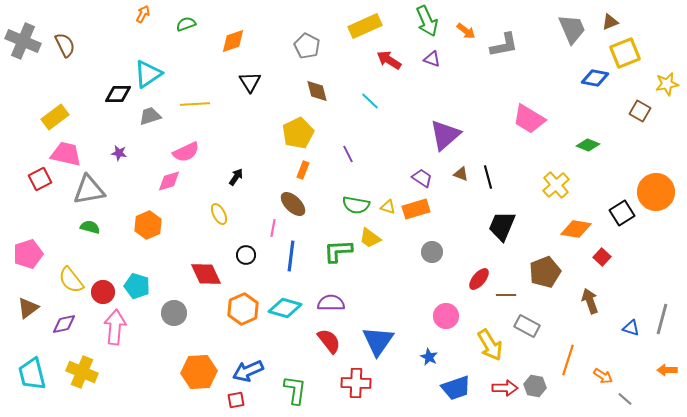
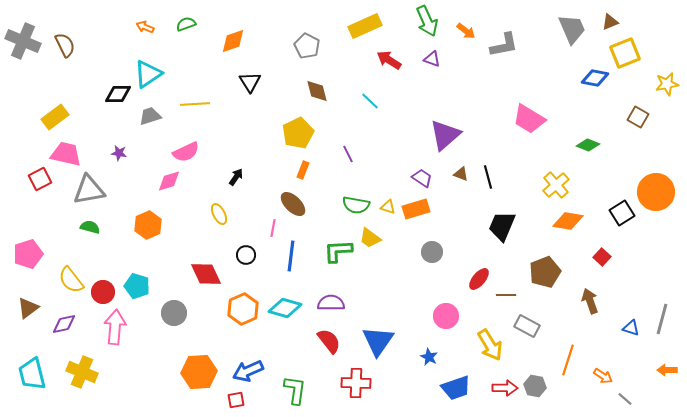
orange arrow at (143, 14): moved 2 px right, 13 px down; rotated 96 degrees counterclockwise
brown square at (640, 111): moved 2 px left, 6 px down
orange diamond at (576, 229): moved 8 px left, 8 px up
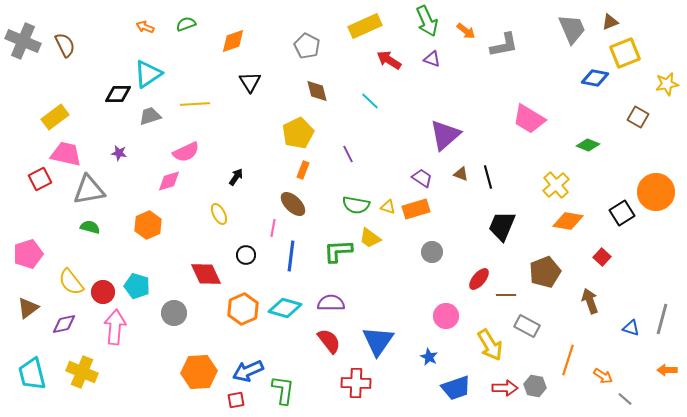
yellow semicircle at (71, 280): moved 2 px down
green L-shape at (295, 390): moved 12 px left
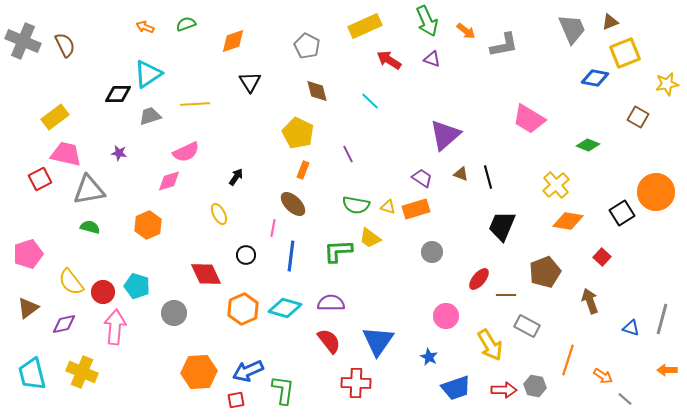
yellow pentagon at (298, 133): rotated 20 degrees counterclockwise
red arrow at (505, 388): moved 1 px left, 2 px down
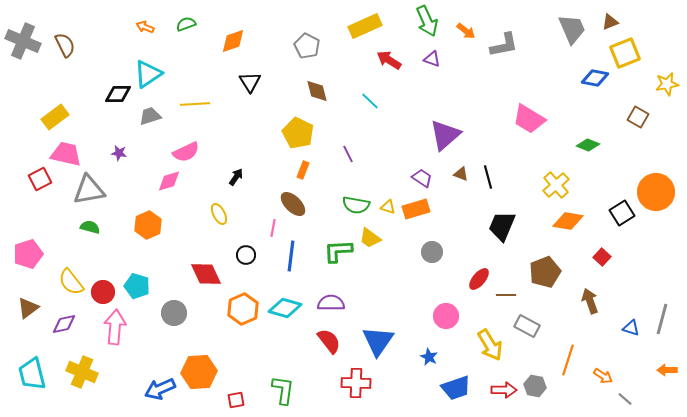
blue arrow at (248, 371): moved 88 px left, 18 px down
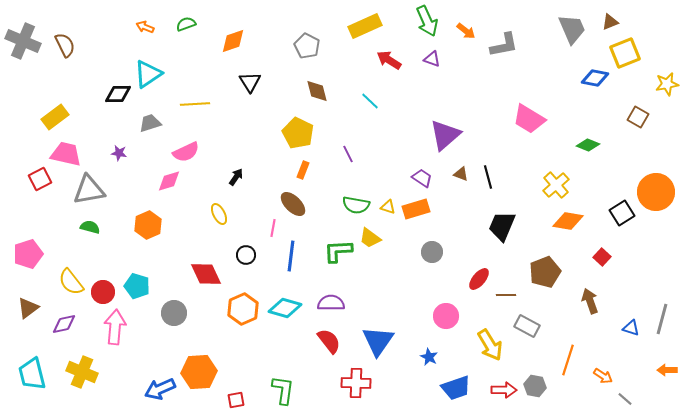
gray trapezoid at (150, 116): moved 7 px down
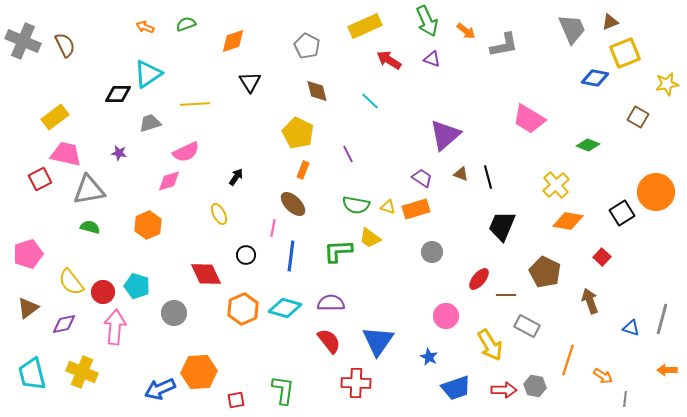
brown pentagon at (545, 272): rotated 24 degrees counterclockwise
gray line at (625, 399): rotated 56 degrees clockwise
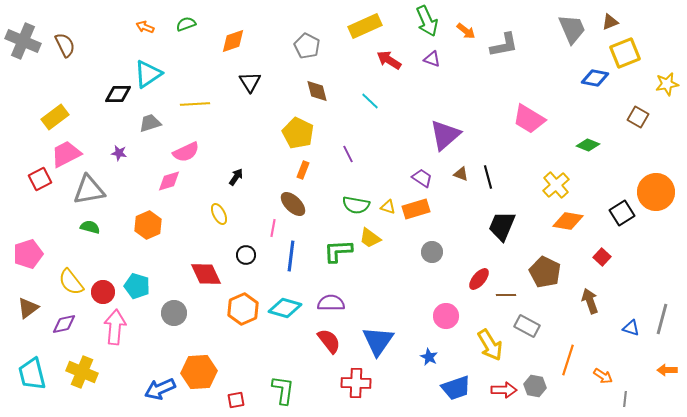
pink trapezoid at (66, 154): rotated 40 degrees counterclockwise
